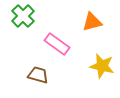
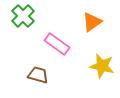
orange triangle: rotated 20 degrees counterclockwise
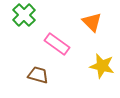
green cross: moved 1 px right, 1 px up
orange triangle: rotated 40 degrees counterclockwise
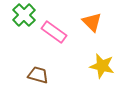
pink rectangle: moved 3 px left, 12 px up
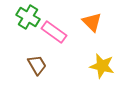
green cross: moved 4 px right, 2 px down; rotated 15 degrees counterclockwise
brown trapezoid: moved 1 px left, 10 px up; rotated 45 degrees clockwise
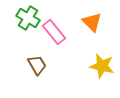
green cross: moved 1 px down
pink rectangle: rotated 15 degrees clockwise
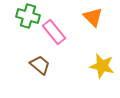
green cross: moved 2 px up; rotated 15 degrees counterclockwise
orange triangle: moved 1 px right, 5 px up
brown trapezoid: moved 3 px right; rotated 20 degrees counterclockwise
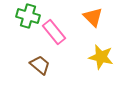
yellow star: moved 1 px left, 9 px up
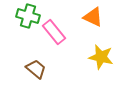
orange triangle: rotated 20 degrees counterclockwise
brown trapezoid: moved 4 px left, 4 px down
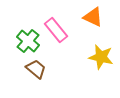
green cross: moved 25 px down; rotated 25 degrees clockwise
pink rectangle: moved 2 px right, 2 px up
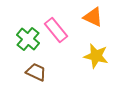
green cross: moved 2 px up
yellow star: moved 5 px left, 1 px up
brown trapezoid: moved 3 px down; rotated 15 degrees counterclockwise
